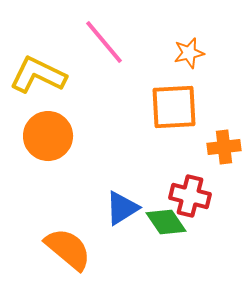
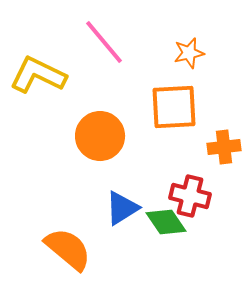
orange circle: moved 52 px right
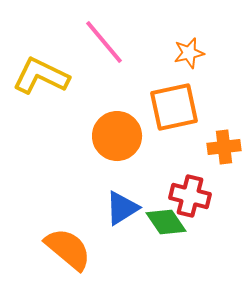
yellow L-shape: moved 3 px right, 1 px down
orange square: rotated 9 degrees counterclockwise
orange circle: moved 17 px right
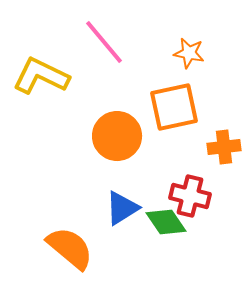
orange star: rotated 24 degrees clockwise
orange semicircle: moved 2 px right, 1 px up
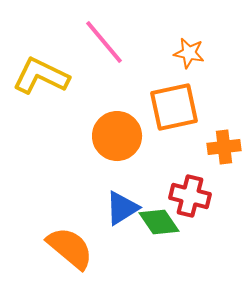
green diamond: moved 7 px left
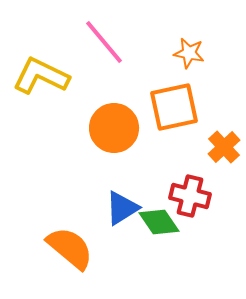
orange circle: moved 3 px left, 8 px up
orange cross: rotated 36 degrees counterclockwise
